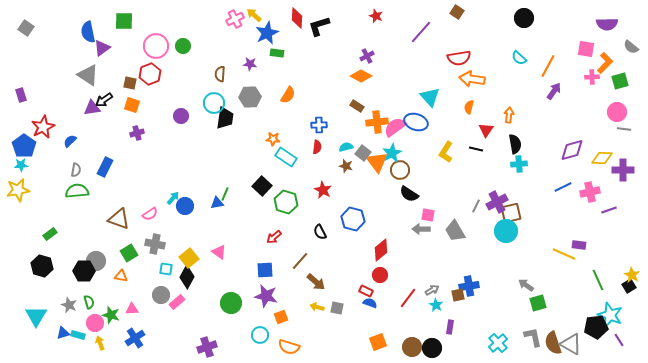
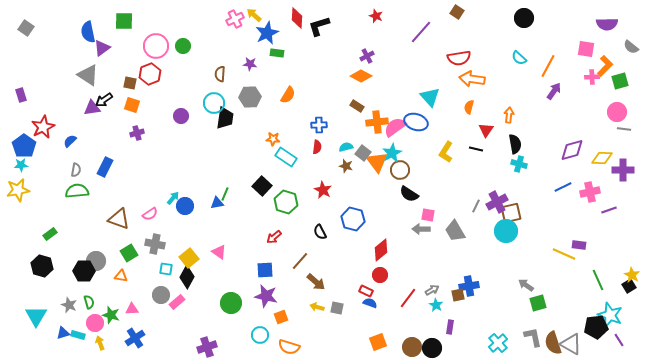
orange L-shape at (605, 63): moved 3 px down
cyan cross at (519, 164): rotated 21 degrees clockwise
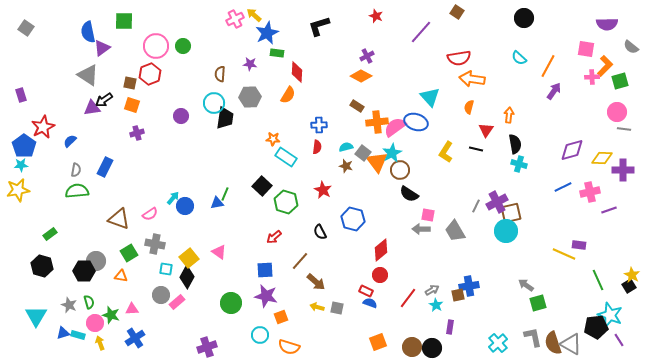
red diamond at (297, 18): moved 54 px down
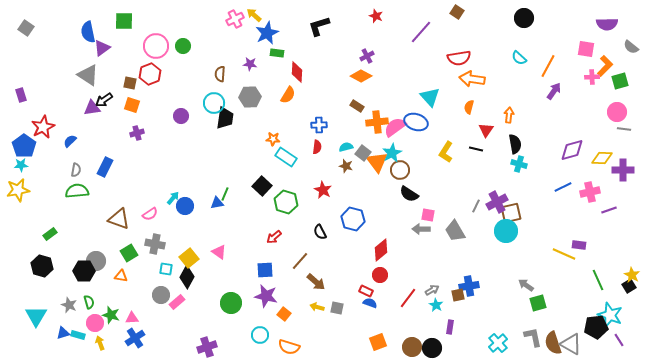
pink triangle at (132, 309): moved 9 px down
orange square at (281, 317): moved 3 px right, 3 px up; rotated 32 degrees counterclockwise
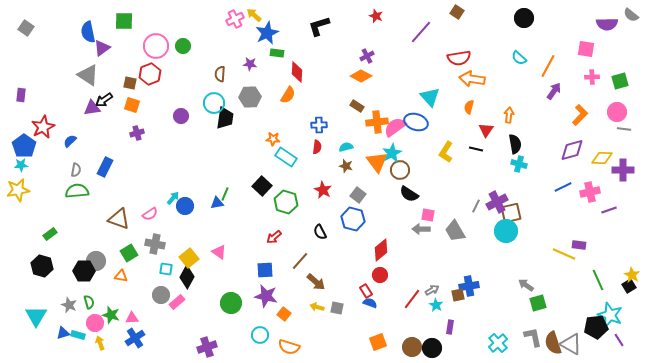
gray semicircle at (631, 47): moved 32 px up
orange L-shape at (605, 66): moved 25 px left, 49 px down
purple rectangle at (21, 95): rotated 24 degrees clockwise
gray square at (363, 153): moved 5 px left, 42 px down
red rectangle at (366, 291): rotated 32 degrees clockwise
red line at (408, 298): moved 4 px right, 1 px down
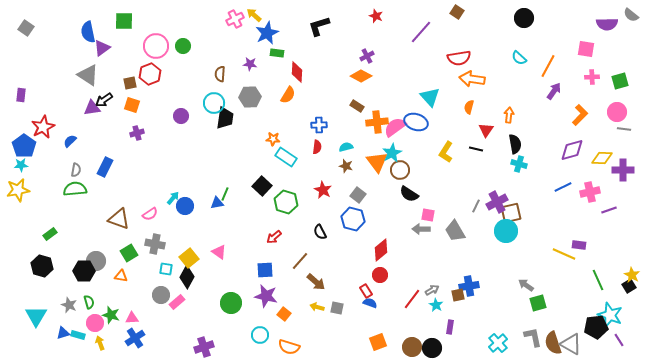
brown square at (130, 83): rotated 24 degrees counterclockwise
green semicircle at (77, 191): moved 2 px left, 2 px up
purple cross at (207, 347): moved 3 px left
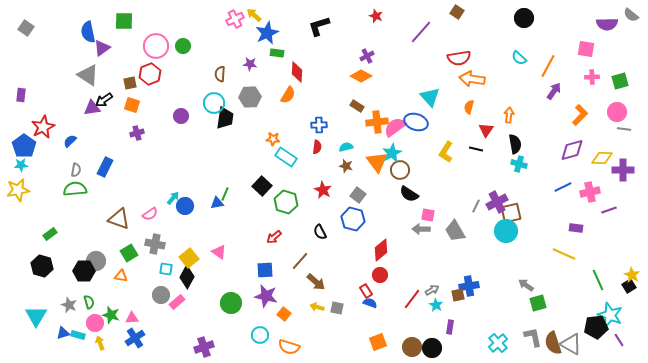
purple rectangle at (579, 245): moved 3 px left, 17 px up
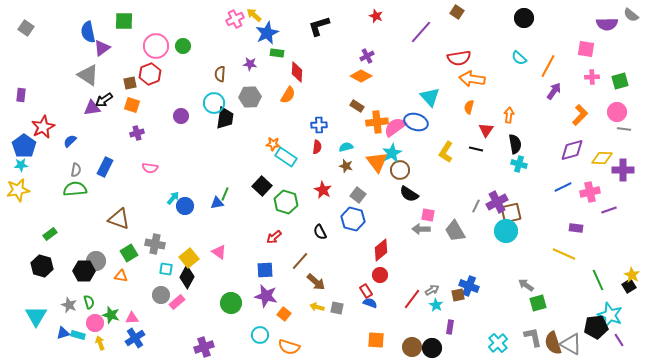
orange star at (273, 139): moved 5 px down
pink semicircle at (150, 214): moved 46 px up; rotated 42 degrees clockwise
blue cross at (469, 286): rotated 30 degrees clockwise
orange square at (378, 342): moved 2 px left, 2 px up; rotated 24 degrees clockwise
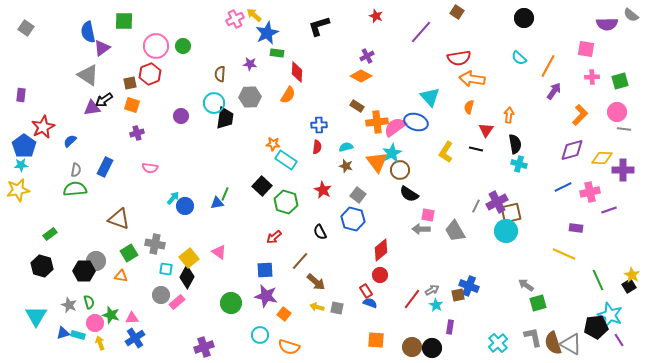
cyan rectangle at (286, 157): moved 3 px down
